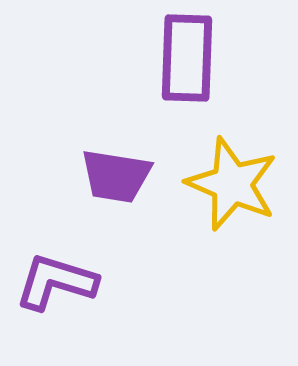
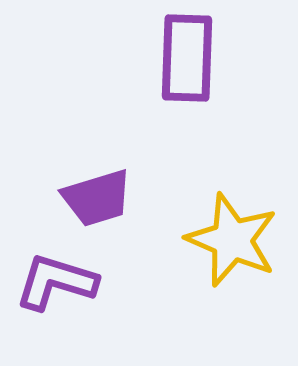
purple trapezoid: moved 19 px left, 22 px down; rotated 26 degrees counterclockwise
yellow star: moved 56 px down
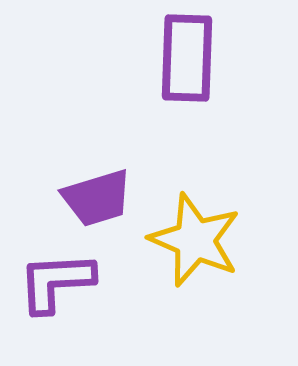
yellow star: moved 37 px left
purple L-shape: rotated 20 degrees counterclockwise
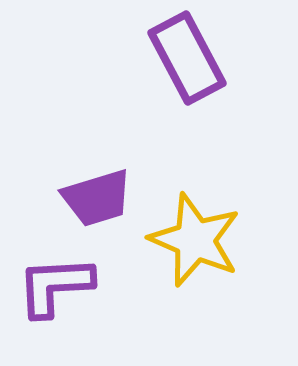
purple rectangle: rotated 30 degrees counterclockwise
purple L-shape: moved 1 px left, 4 px down
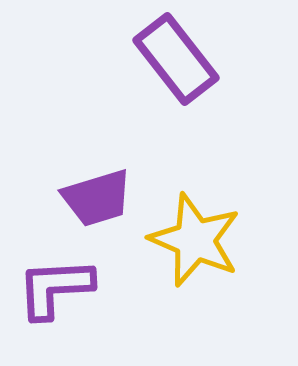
purple rectangle: moved 11 px left, 1 px down; rotated 10 degrees counterclockwise
purple L-shape: moved 2 px down
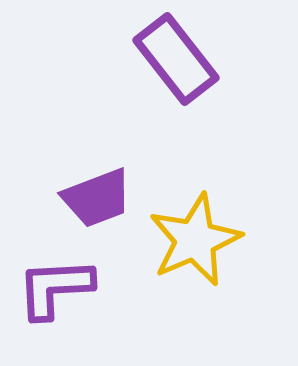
purple trapezoid: rotated 4 degrees counterclockwise
yellow star: rotated 26 degrees clockwise
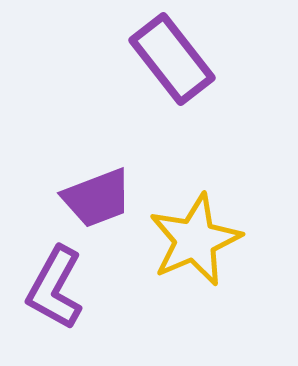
purple rectangle: moved 4 px left
purple L-shape: rotated 58 degrees counterclockwise
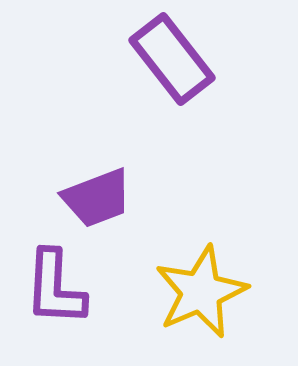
yellow star: moved 6 px right, 52 px down
purple L-shape: rotated 26 degrees counterclockwise
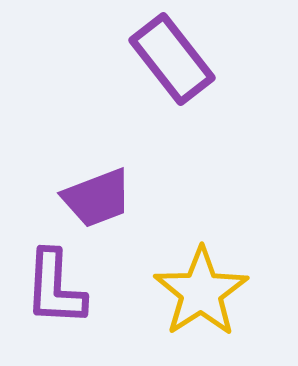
yellow star: rotated 10 degrees counterclockwise
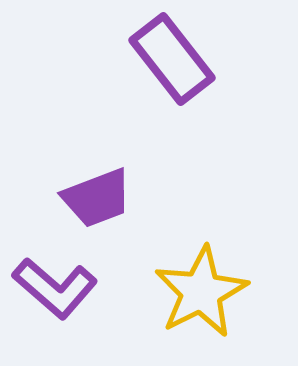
purple L-shape: rotated 52 degrees counterclockwise
yellow star: rotated 6 degrees clockwise
